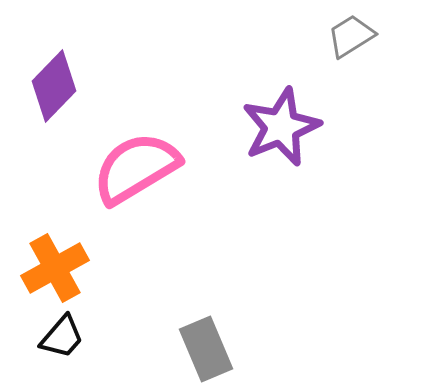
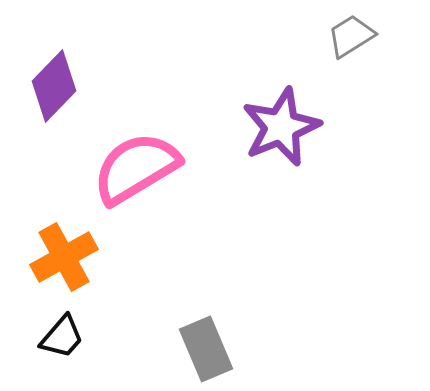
orange cross: moved 9 px right, 11 px up
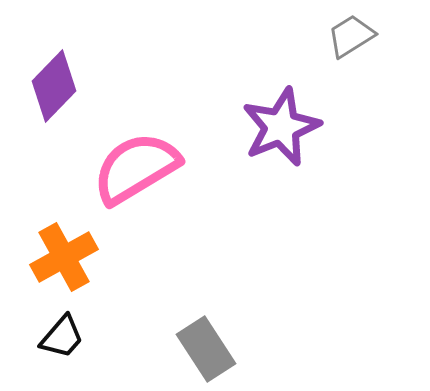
gray rectangle: rotated 10 degrees counterclockwise
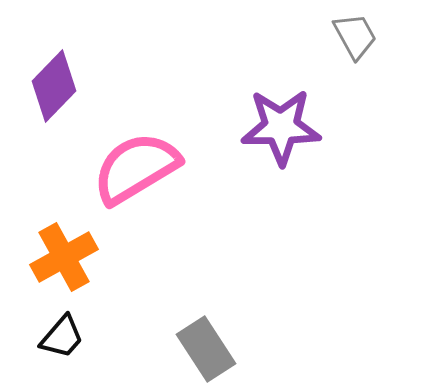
gray trapezoid: moved 4 px right; rotated 93 degrees clockwise
purple star: rotated 22 degrees clockwise
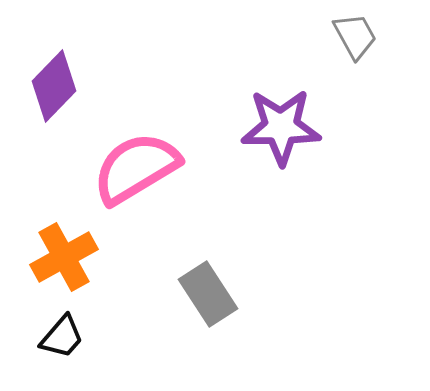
gray rectangle: moved 2 px right, 55 px up
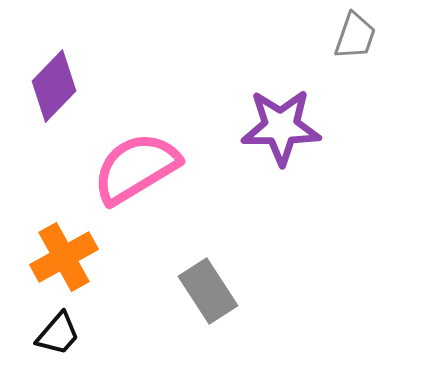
gray trapezoid: rotated 48 degrees clockwise
gray rectangle: moved 3 px up
black trapezoid: moved 4 px left, 3 px up
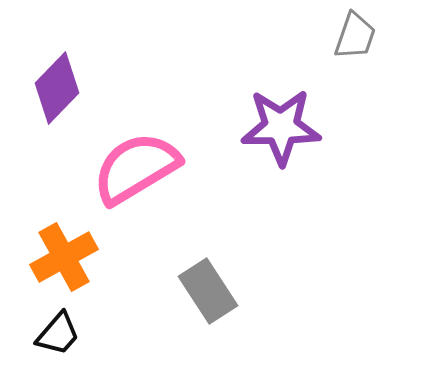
purple diamond: moved 3 px right, 2 px down
